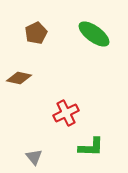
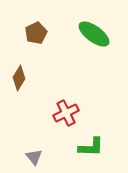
brown diamond: rotated 70 degrees counterclockwise
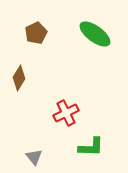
green ellipse: moved 1 px right
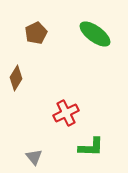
brown diamond: moved 3 px left
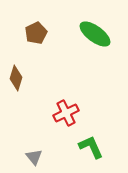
brown diamond: rotated 15 degrees counterclockwise
green L-shape: rotated 116 degrees counterclockwise
